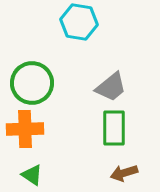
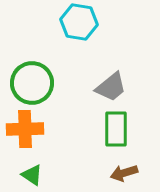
green rectangle: moved 2 px right, 1 px down
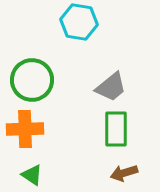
green circle: moved 3 px up
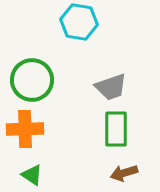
gray trapezoid: rotated 20 degrees clockwise
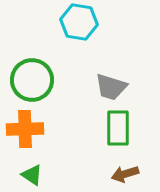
gray trapezoid: rotated 36 degrees clockwise
green rectangle: moved 2 px right, 1 px up
brown arrow: moved 1 px right, 1 px down
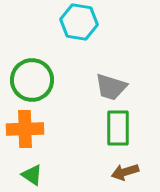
brown arrow: moved 2 px up
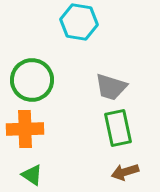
green rectangle: rotated 12 degrees counterclockwise
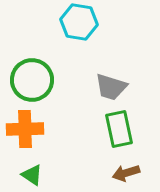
green rectangle: moved 1 px right, 1 px down
brown arrow: moved 1 px right, 1 px down
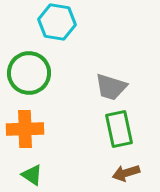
cyan hexagon: moved 22 px left
green circle: moved 3 px left, 7 px up
